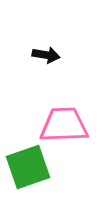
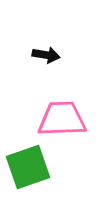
pink trapezoid: moved 2 px left, 6 px up
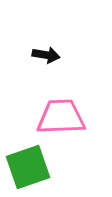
pink trapezoid: moved 1 px left, 2 px up
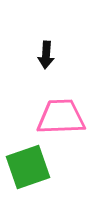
black arrow: rotated 84 degrees clockwise
